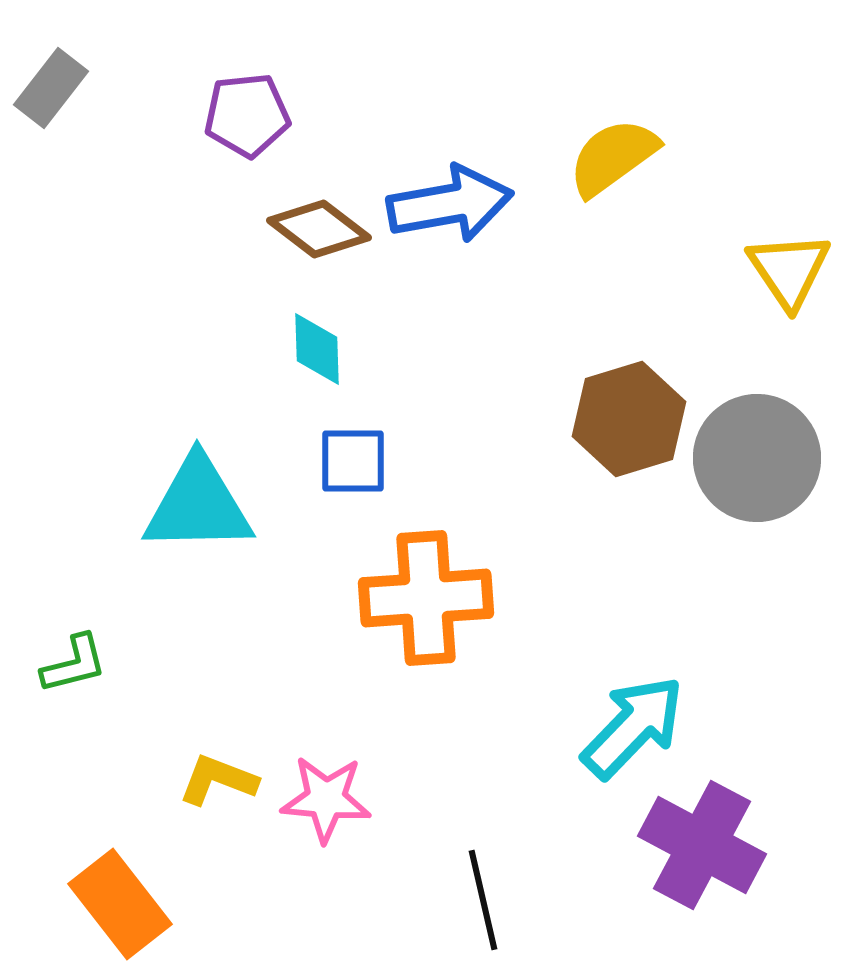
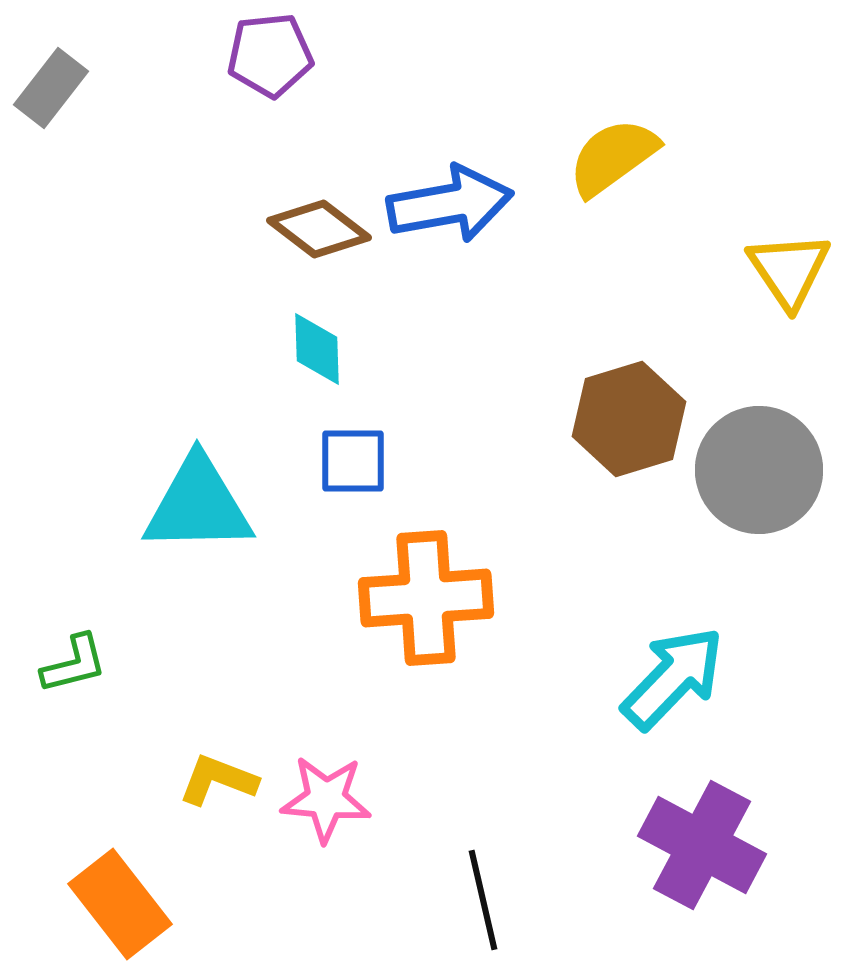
purple pentagon: moved 23 px right, 60 px up
gray circle: moved 2 px right, 12 px down
cyan arrow: moved 40 px right, 49 px up
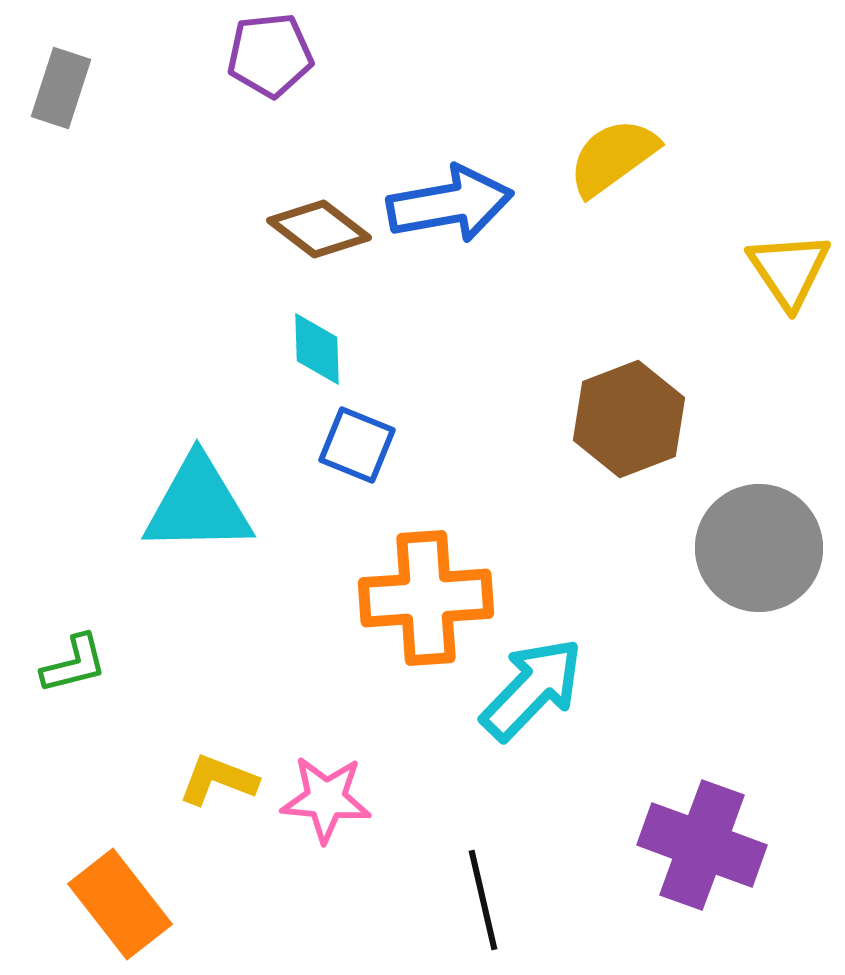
gray rectangle: moved 10 px right; rotated 20 degrees counterclockwise
brown hexagon: rotated 4 degrees counterclockwise
blue square: moved 4 px right, 16 px up; rotated 22 degrees clockwise
gray circle: moved 78 px down
cyan arrow: moved 141 px left, 11 px down
purple cross: rotated 8 degrees counterclockwise
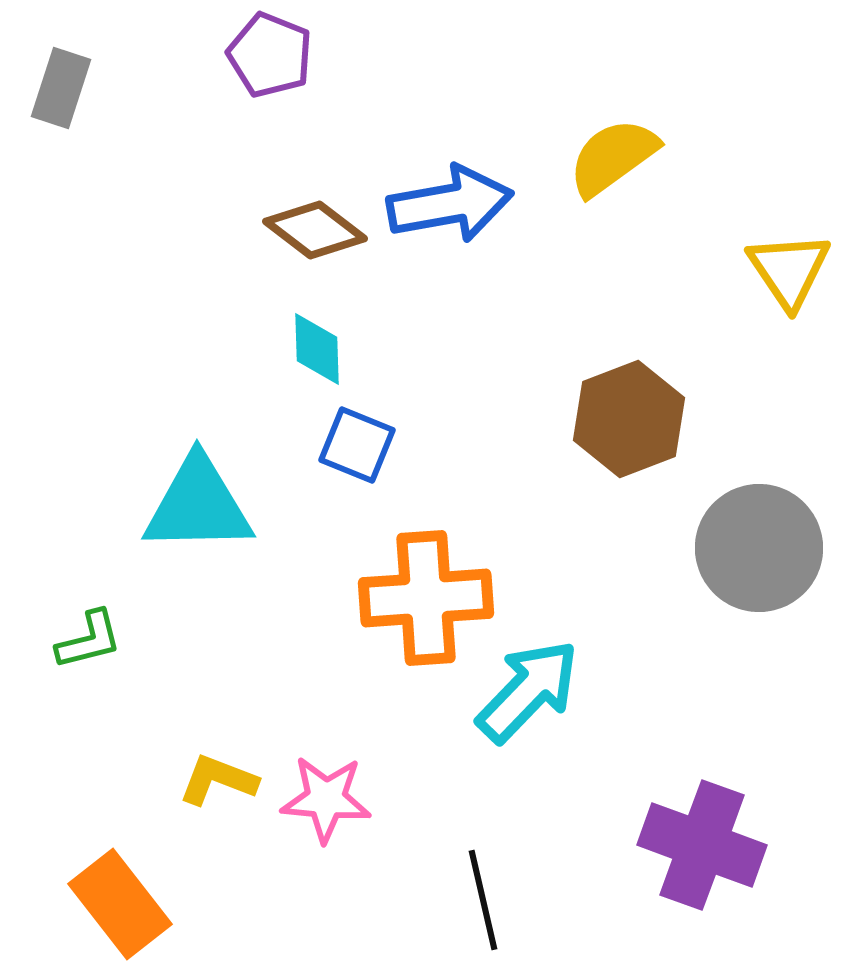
purple pentagon: rotated 28 degrees clockwise
brown diamond: moved 4 px left, 1 px down
green L-shape: moved 15 px right, 24 px up
cyan arrow: moved 4 px left, 2 px down
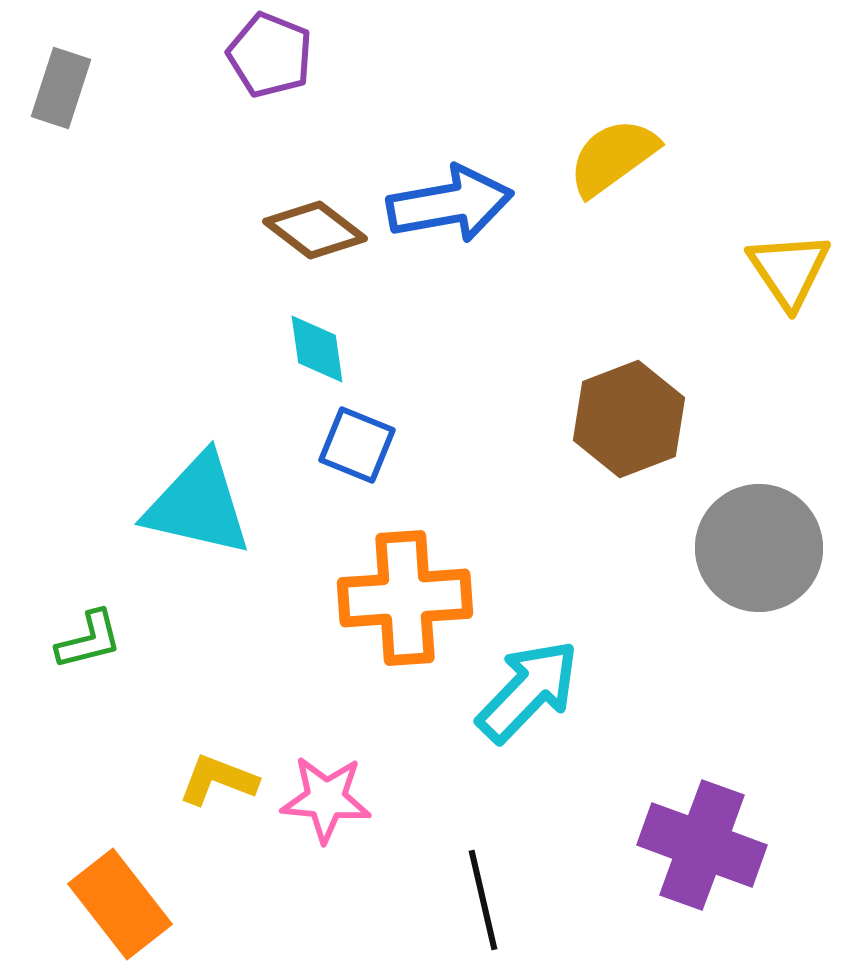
cyan diamond: rotated 6 degrees counterclockwise
cyan triangle: rotated 14 degrees clockwise
orange cross: moved 21 px left
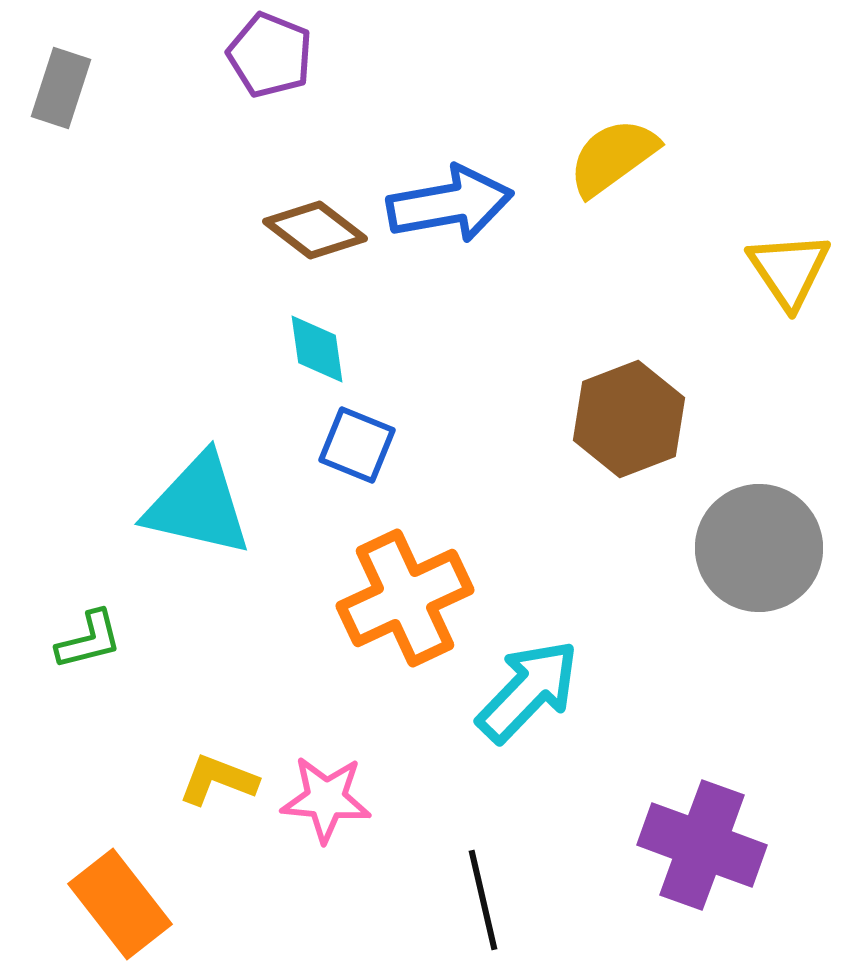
orange cross: rotated 21 degrees counterclockwise
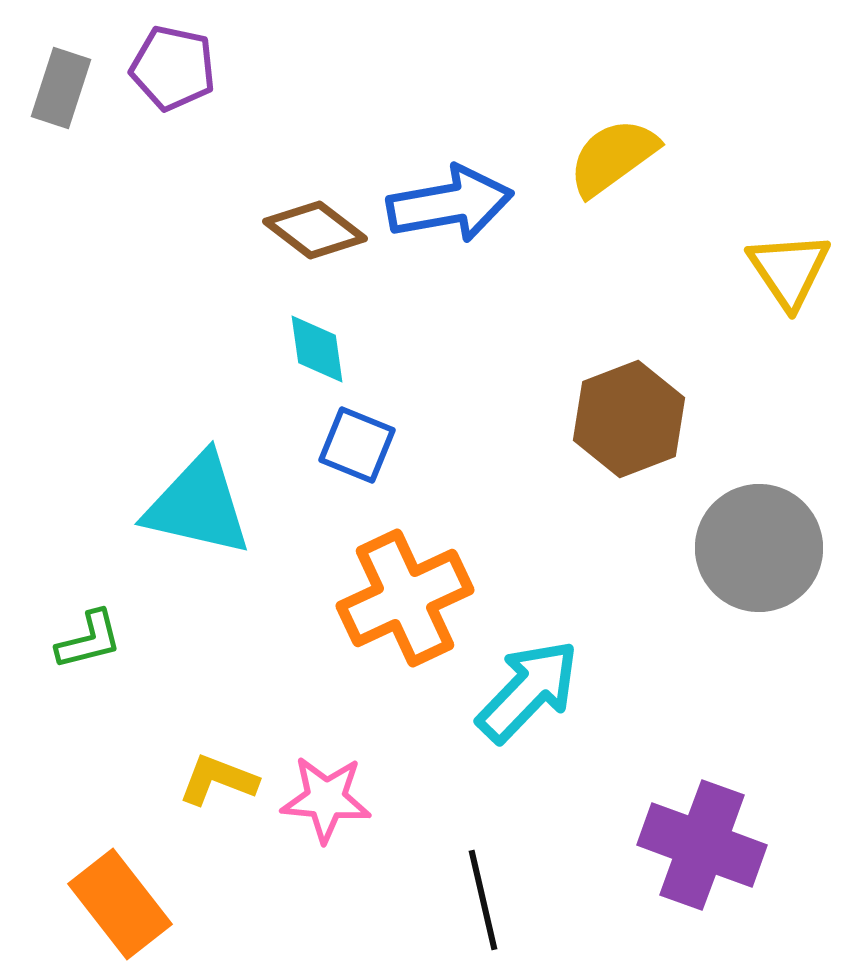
purple pentagon: moved 97 px left, 13 px down; rotated 10 degrees counterclockwise
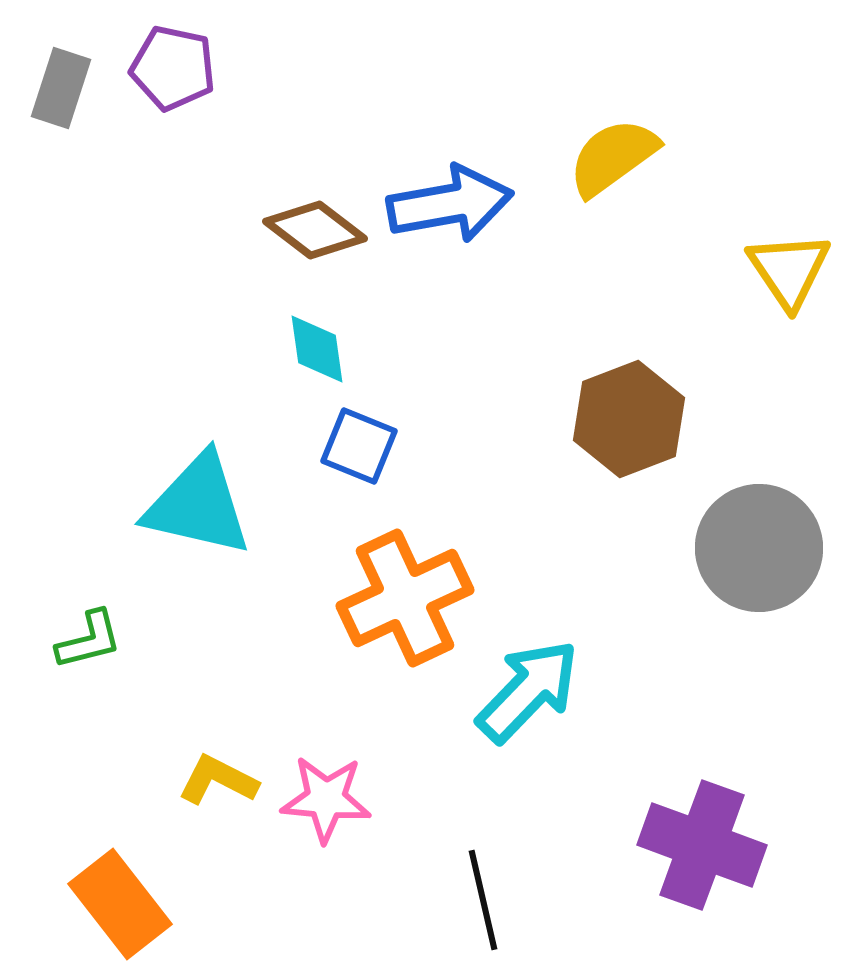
blue square: moved 2 px right, 1 px down
yellow L-shape: rotated 6 degrees clockwise
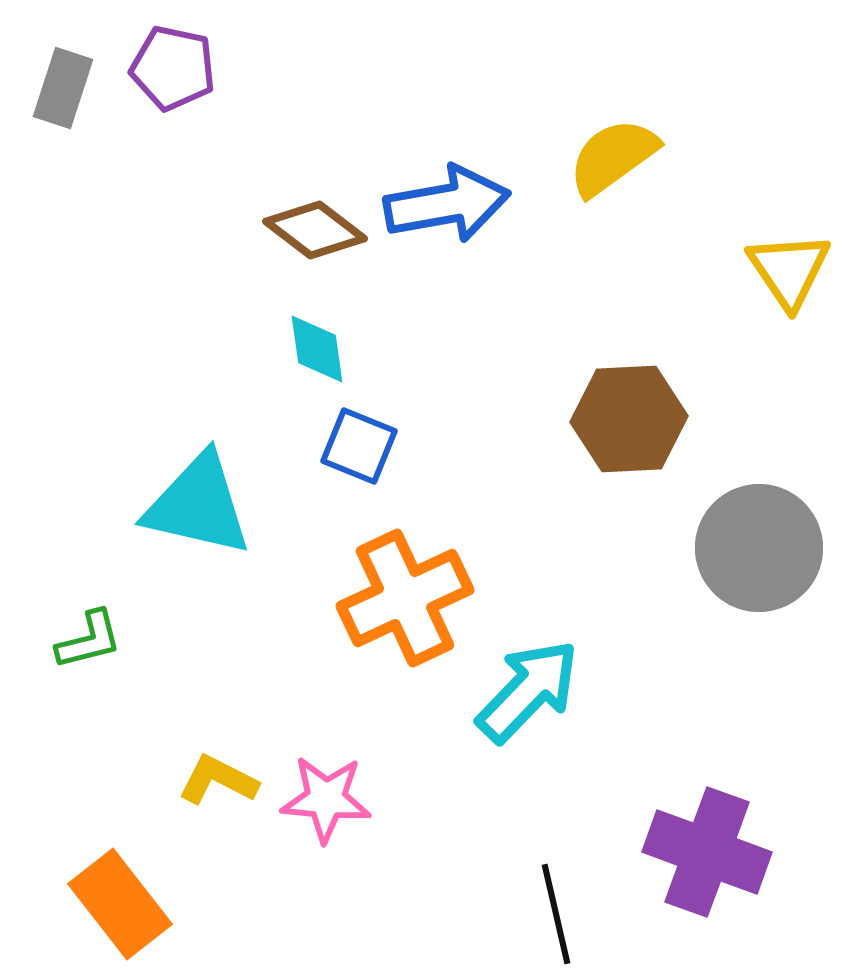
gray rectangle: moved 2 px right
blue arrow: moved 3 px left
brown hexagon: rotated 18 degrees clockwise
purple cross: moved 5 px right, 7 px down
black line: moved 73 px right, 14 px down
